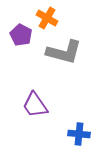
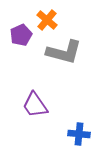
orange cross: moved 2 px down; rotated 10 degrees clockwise
purple pentagon: rotated 20 degrees clockwise
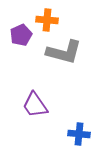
orange cross: rotated 35 degrees counterclockwise
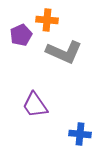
gray L-shape: rotated 9 degrees clockwise
blue cross: moved 1 px right
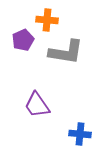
purple pentagon: moved 2 px right, 5 px down
gray L-shape: moved 2 px right; rotated 15 degrees counterclockwise
purple trapezoid: moved 2 px right
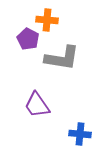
purple pentagon: moved 5 px right, 1 px up; rotated 20 degrees counterclockwise
gray L-shape: moved 4 px left, 6 px down
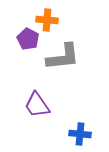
gray L-shape: moved 1 px right, 1 px up; rotated 15 degrees counterclockwise
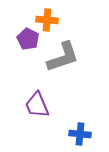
gray L-shape: rotated 12 degrees counterclockwise
purple trapezoid: rotated 12 degrees clockwise
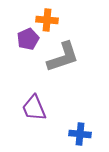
purple pentagon: rotated 20 degrees clockwise
purple trapezoid: moved 3 px left, 3 px down
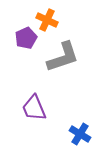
orange cross: rotated 20 degrees clockwise
purple pentagon: moved 2 px left, 1 px up
blue cross: rotated 25 degrees clockwise
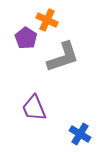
purple pentagon: rotated 15 degrees counterclockwise
